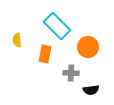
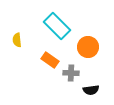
orange rectangle: moved 5 px right, 6 px down; rotated 66 degrees counterclockwise
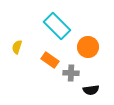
yellow semicircle: moved 7 px down; rotated 24 degrees clockwise
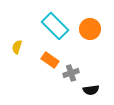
cyan rectangle: moved 2 px left
orange circle: moved 2 px right, 18 px up
gray cross: rotated 21 degrees counterclockwise
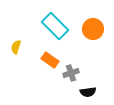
orange circle: moved 3 px right
yellow semicircle: moved 1 px left
black semicircle: moved 3 px left, 2 px down
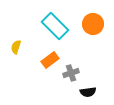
orange circle: moved 5 px up
orange rectangle: rotated 72 degrees counterclockwise
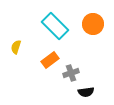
black semicircle: moved 2 px left
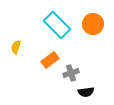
cyan rectangle: moved 2 px right, 1 px up
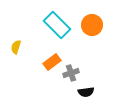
orange circle: moved 1 px left, 1 px down
orange rectangle: moved 2 px right, 2 px down
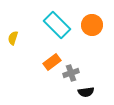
yellow semicircle: moved 3 px left, 9 px up
